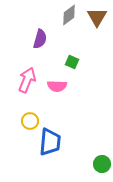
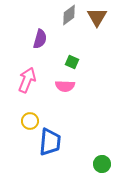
pink semicircle: moved 8 px right
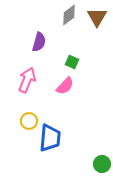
purple semicircle: moved 1 px left, 3 px down
pink semicircle: rotated 48 degrees counterclockwise
yellow circle: moved 1 px left
blue trapezoid: moved 4 px up
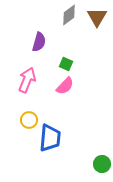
green square: moved 6 px left, 2 px down
yellow circle: moved 1 px up
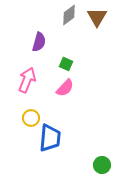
pink semicircle: moved 2 px down
yellow circle: moved 2 px right, 2 px up
green circle: moved 1 px down
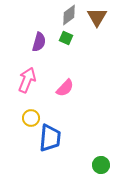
green square: moved 26 px up
green circle: moved 1 px left
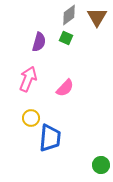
pink arrow: moved 1 px right, 1 px up
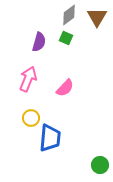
green circle: moved 1 px left
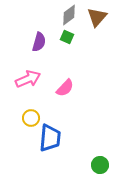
brown triangle: rotated 10 degrees clockwise
green square: moved 1 px right, 1 px up
pink arrow: rotated 45 degrees clockwise
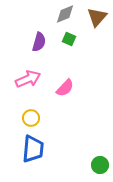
gray diamond: moved 4 px left, 1 px up; rotated 15 degrees clockwise
green square: moved 2 px right, 2 px down
blue trapezoid: moved 17 px left, 11 px down
